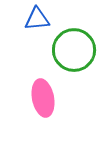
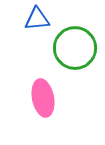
green circle: moved 1 px right, 2 px up
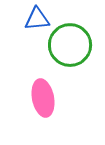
green circle: moved 5 px left, 3 px up
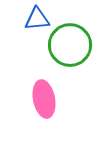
pink ellipse: moved 1 px right, 1 px down
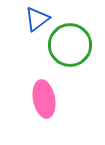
blue triangle: rotated 32 degrees counterclockwise
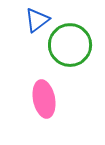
blue triangle: moved 1 px down
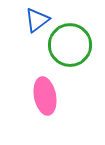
pink ellipse: moved 1 px right, 3 px up
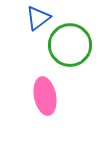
blue triangle: moved 1 px right, 2 px up
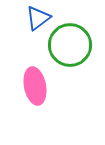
pink ellipse: moved 10 px left, 10 px up
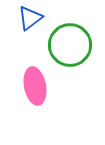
blue triangle: moved 8 px left
